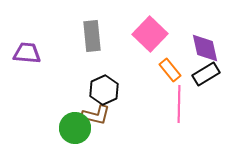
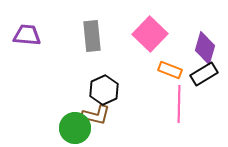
purple diamond: rotated 28 degrees clockwise
purple trapezoid: moved 18 px up
orange rectangle: rotated 30 degrees counterclockwise
black rectangle: moved 2 px left
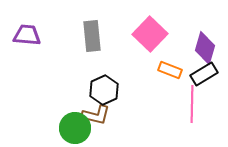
pink line: moved 13 px right
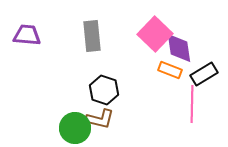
pink square: moved 5 px right
purple diamond: moved 26 px left; rotated 24 degrees counterclockwise
black hexagon: rotated 16 degrees counterclockwise
brown L-shape: moved 4 px right, 4 px down
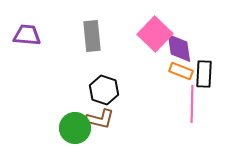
orange rectangle: moved 11 px right, 1 px down
black rectangle: rotated 56 degrees counterclockwise
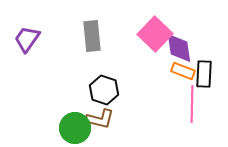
purple trapezoid: moved 4 px down; rotated 60 degrees counterclockwise
orange rectangle: moved 2 px right
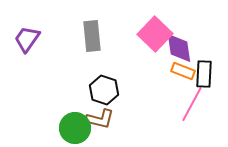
pink line: rotated 27 degrees clockwise
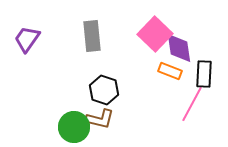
orange rectangle: moved 13 px left
green circle: moved 1 px left, 1 px up
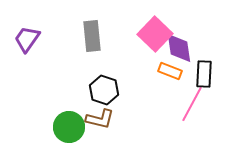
green circle: moved 5 px left
